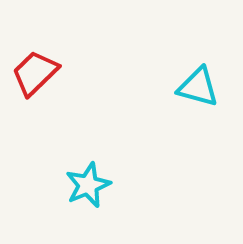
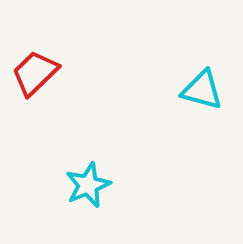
cyan triangle: moved 4 px right, 3 px down
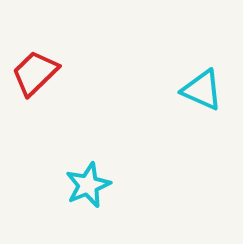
cyan triangle: rotated 9 degrees clockwise
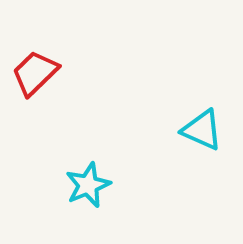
cyan triangle: moved 40 px down
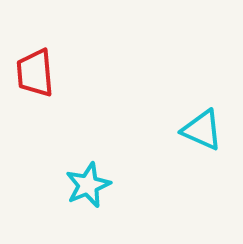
red trapezoid: rotated 51 degrees counterclockwise
